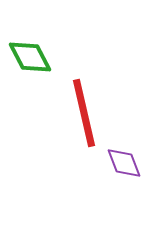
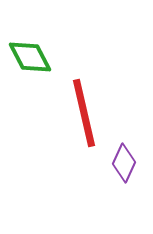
purple diamond: rotated 45 degrees clockwise
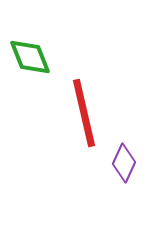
green diamond: rotated 6 degrees clockwise
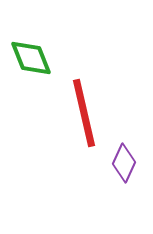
green diamond: moved 1 px right, 1 px down
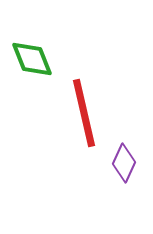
green diamond: moved 1 px right, 1 px down
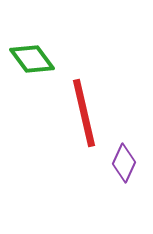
green diamond: rotated 15 degrees counterclockwise
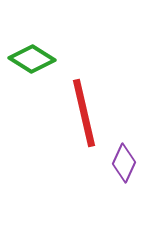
green diamond: rotated 21 degrees counterclockwise
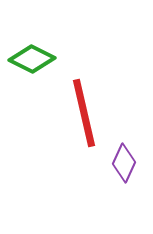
green diamond: rotated 6 degrees counterclockwise
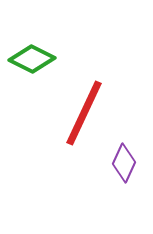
red line: rotated 38 degrees clockwise
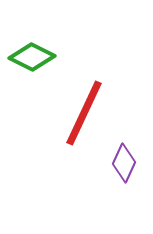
green diamond: moved 2 px up
